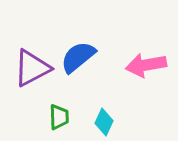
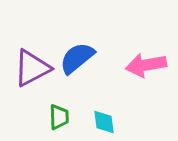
blue semicircle: moved 1 px left, 1 px down
cyan diamond: rotated 32 degrees counterclockwise
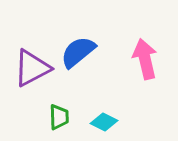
blue semicircle: moved 1 px right, 6 px up
pink arrow: moved 1 px left, 6 px up; rotated 87 degrees clockwise
cyan diamond: rotated 56 degrees counterclockwise
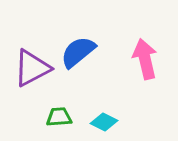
green trapezoid: rotated 92 degrees counterclockwise
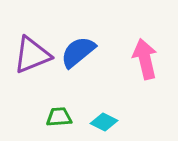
purple triangle: moved 13 px up; rotated 6 degrees clockwise
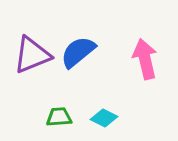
cyan diamond: moved 4 px up
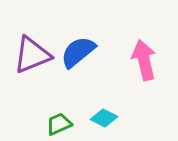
pink arrow: moved 1 px left, 1 px down
green trapezoid: moved 7 px down; rotated 20 degrees counterclockwise
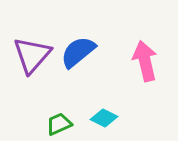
purple triangle: rotated 27 degrees counterclockwise
pink arrow: moved 1 px right, 1 px down
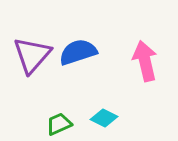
blue semicircle: rotated 21 degrees clockwise
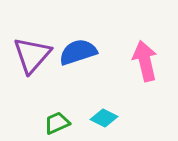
green trapezoid: moved 2 px left, 1 px up
